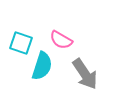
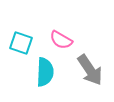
cyan semicircle: moved 3 px right, 6 px down; rotated 16 degrees counterclockwise
gray arrow: moved 5 px right, 4 px up
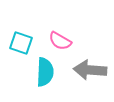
pink semicircle: moved 1 px left, 1 px down
gray arrow: rotated 128 degrees clockwise
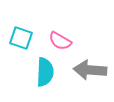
cyan square: moved 5 px up
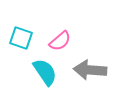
pink semicircle: rotated 70 degrees counterclockwise
cyan semicircle: rotated 36 degrees counterclockwise
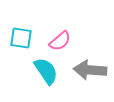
cyan square: rotated 10 degrees counterclockwise
cyan semicircle: moved 1 px right, 1 px up
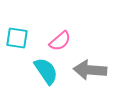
cyan square: moved 4 px left
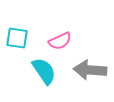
pink semicircle: rotated 15 degrees clockwise
cyan semicircle: moved 2 px left
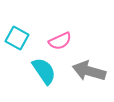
cyan square: rotated 20 degrees clockwise
gray arrow: moved 1 px left, 1 px down; rotated 12 degrees clockwise
